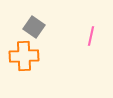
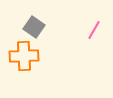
pink line: moved 3 px right, 6 px up; rotated 18 degrees clockwise
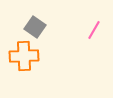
gray square: moved 1 px right
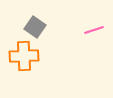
pink line: rotated 42 degrees clockwise
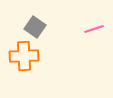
pink line: moved 1 px up
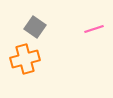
orange cross: moved 1 px right, 3 px down; rotated 12 degrees counterclockwise
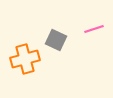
gray square: moved 21 px right, 13 px down; rotated 10 degrees counterclockwise
